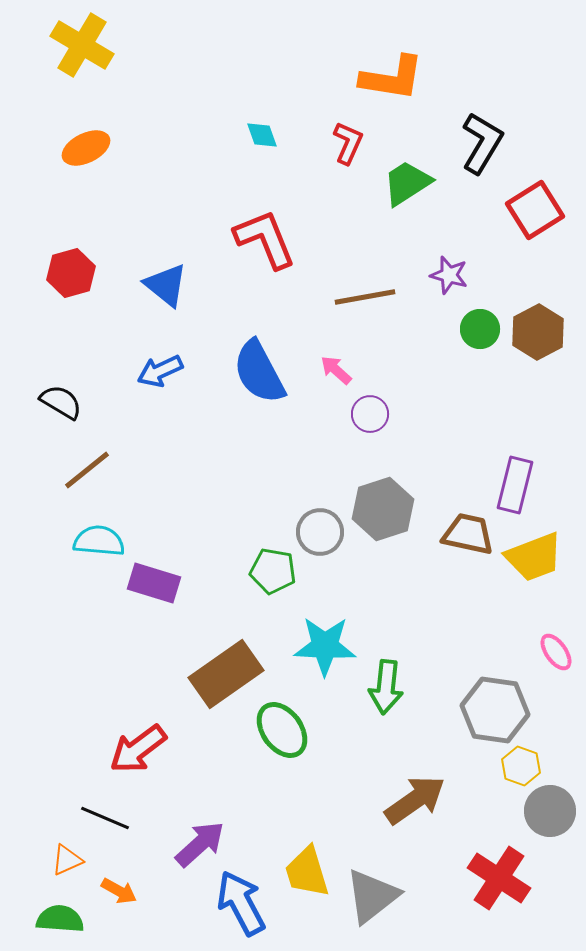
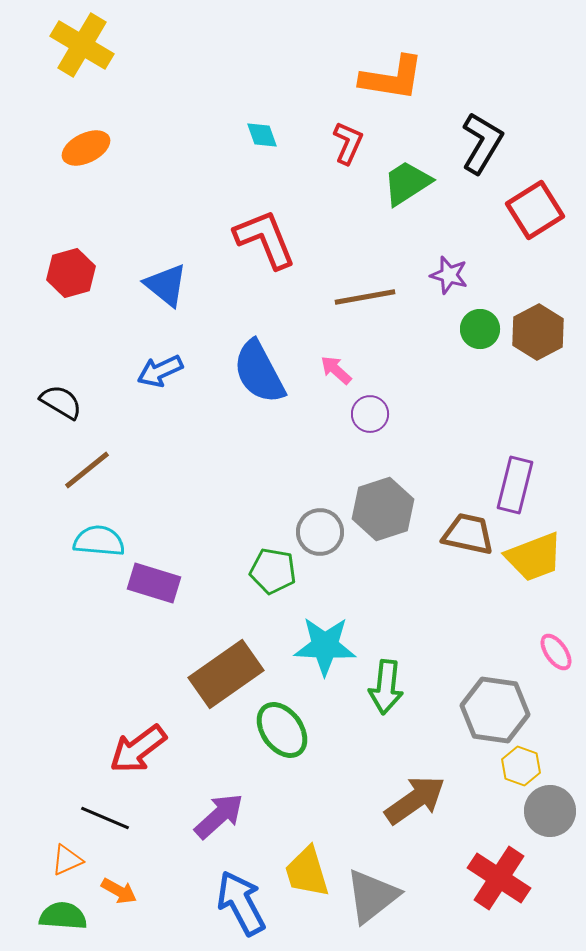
purple arrow at (200, 844): moved 19 px right, 28 px up
green semicircle at (60, 919): moved 3 px right, 3 px up
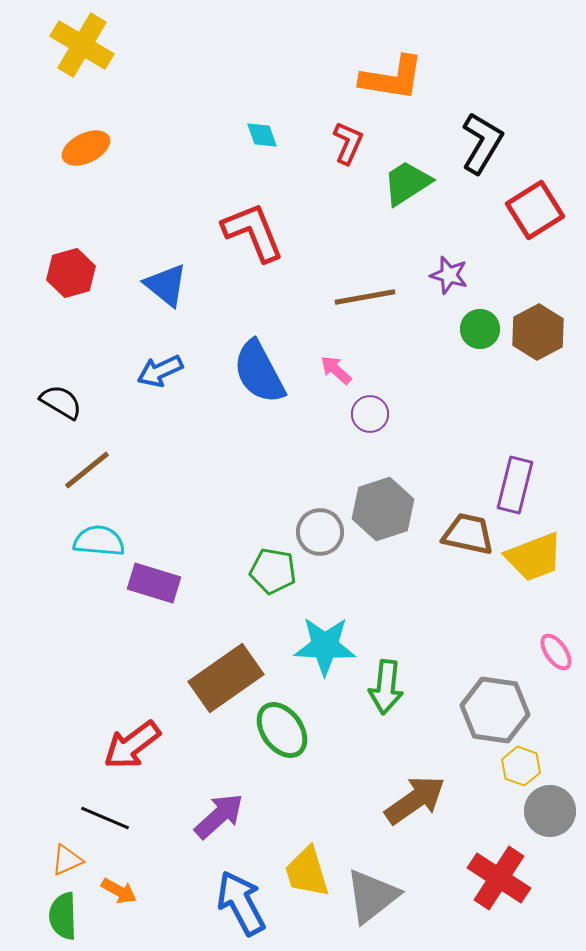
red L-shape at (265, 239): moved 12 px left, 7 px up
brown rectangle at (226, 674): moved 4 px down
red arrow at (138, 749): moved 6 px left, 4 px up
green semicircle at (63, 916): rotated 96 degrees counterclockwise
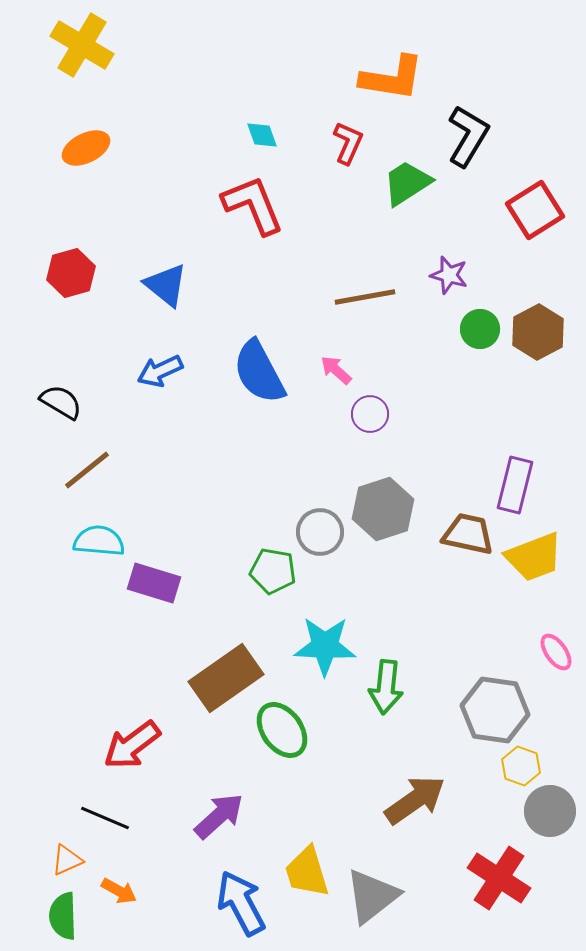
black L-shape at (482, 143): moved 14 px left, 7 px up
red L-shape at (253, 232): moved 27 px up
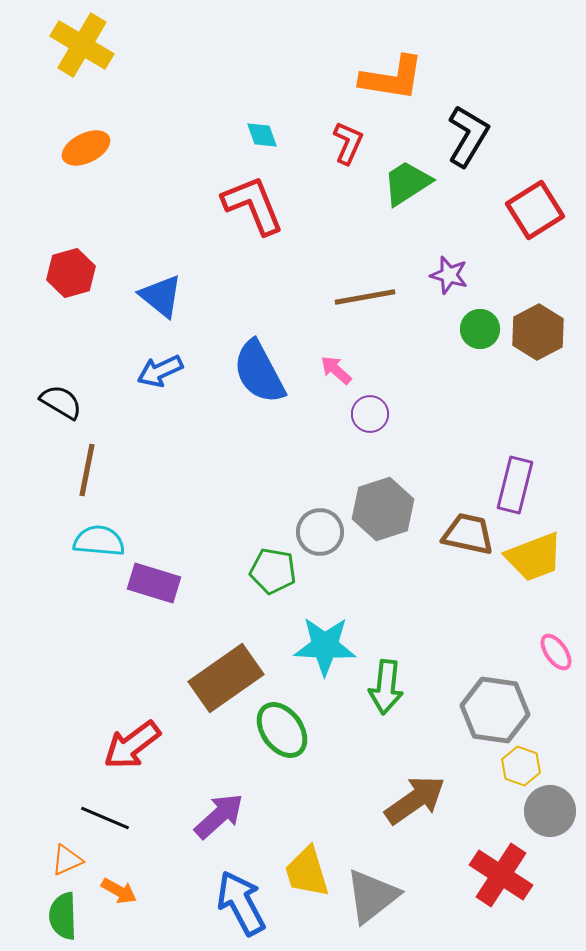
blue triangle at (166, 285): moved 5 px left, 11 px down
brown line at (87, 470): rotated 40 degrees counterclockwise
red cross at (499, 878): moved 2 px right, 3 px up
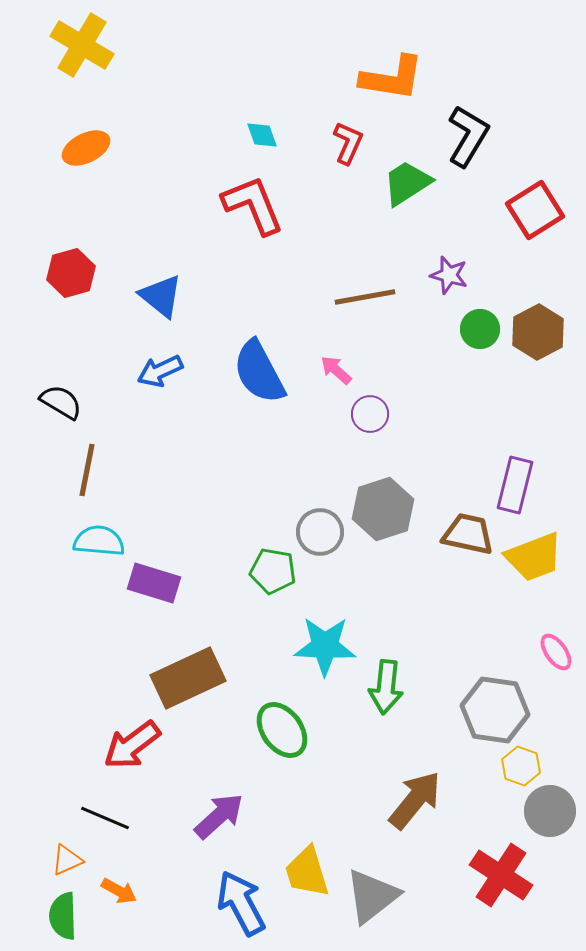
brown rectangle at (226, 678): moved 38 px left; rotated 10 degrees clockwise
brown arrow at (415, 800): rotated 16 degrees counterclockwise
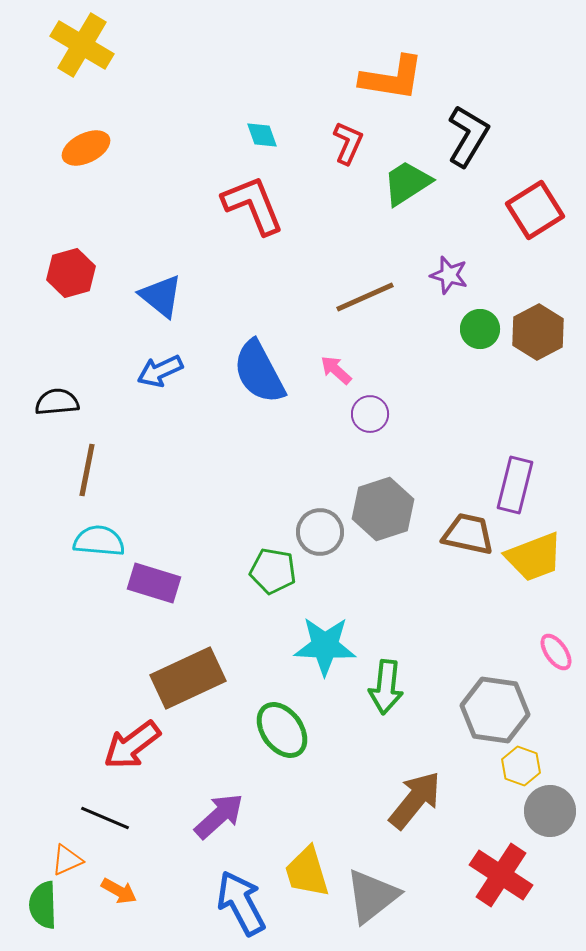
brown line at (365, 297): rotated 14 degrees counterclockwise
black semicircle at (61, 402): moved 4 px left; rotated 36 degrees counterclockwise
green semicircle at (63, 916): moved 20 px left, 11 px up
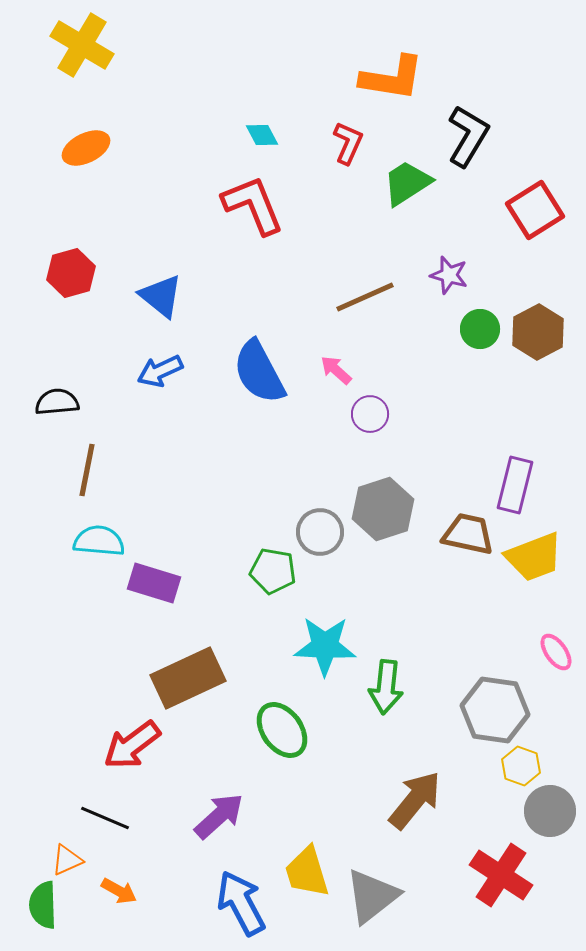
cyan diamond at (262, 135): rotated 8 degrees counterclockwise
